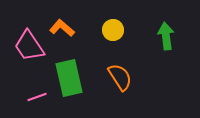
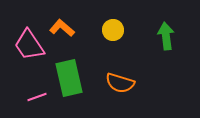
pink trapezoid: moved 1 px up
orange semicircle: moved 6 px down; rotated 140 degrees clockwise
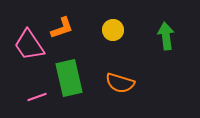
orange L-shape: rotated 120 degrees clockwise
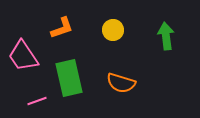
pink trapezoid: moved 6 px left, 11 px down
orange semicircle: moved 1 px right
pink line: moved 4 px down
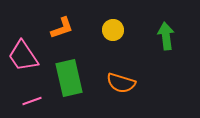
pink line: moved 5 px left
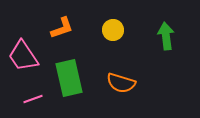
pink line: moved 1 px right, 2 px up
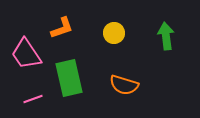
yellow circle: moved 1 px right, 3 px down
pink trapezoid: moved 3 px right, 2 px up
orange semicircle: moved 3 px right, 2 px down
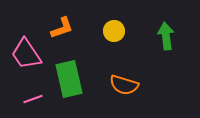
yellow circle: moved 2 px up
green rectangle: moved 1 px down
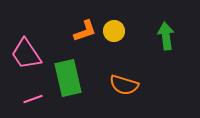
orange L-shape: moved 23 px right, 3 px down
green rectangle: moved 1 px left, 1 px up
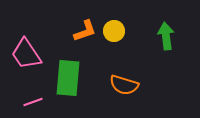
green rectangle: rotated 18 degrees clockwise
pink line: moved 3 px down
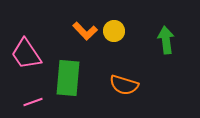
orange L-shape: rotated 65 degrees clockwise
green arrow: moved 4 px down
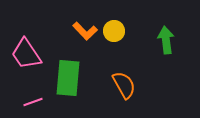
orange semicircle: rotated 136 degrees counterclockwise
